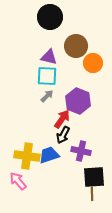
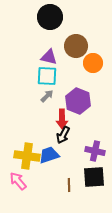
red arrow: rotated 144 degrees clockwise
purple cross: moved 14 px right
brown line: moved 23 px left, 9 px up
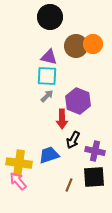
orange circle: moved 19 px up
black arrow: moved 10 px right, 5 px down
yellow cross: moved 8 px left, 7 px down
brown line: rotated 24 degrees clockwise
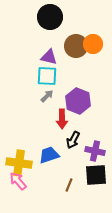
black square: moved 2 px right, 2 px up
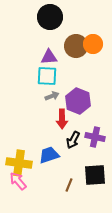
purple triangle: rotated 18 degrees counterclockwise
gray arrow: moved 5 px right; rotated 24 degrees clockwise
purple cross: moved 14 px up
black square: moved 1 px left
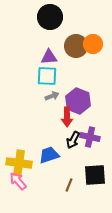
red arrow: moved 5 px right, 2 px up
purple cross: moved 5 px left
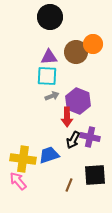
brown circle: moved 6 px down
yellow cross: moved 4 px right, 4 px up
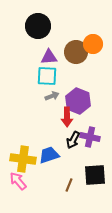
black circle: moved 12 px left, 9 px down
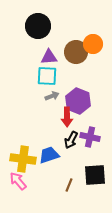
black arrow: moved 2 px left
